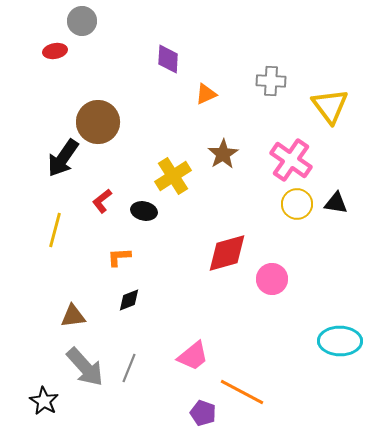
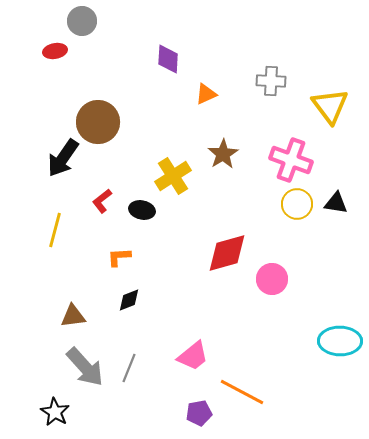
pink cross: rotated 15 degrees counterclockwise
black ellipse: moved 2 px left, 1 px up
black star: moved 11 px right, 11 px down
purple pentagon: moved 4 px left; rotated 30 degrees counterclockwise
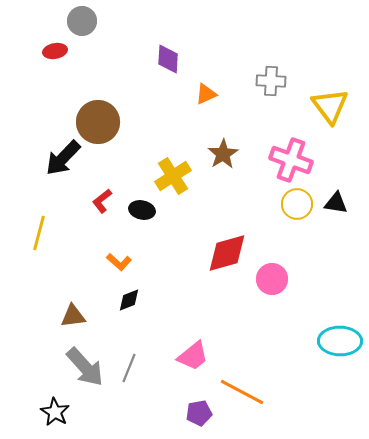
black arrow: rotated 9 degrees clockwise
yellow line: moved 16 px left, 3 px down
orange L-shape: moved 5 px down; rotated 135 degrees counterclockwise
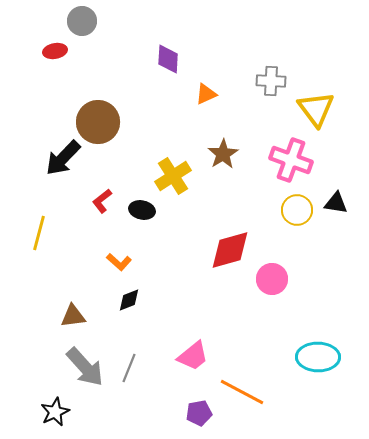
yellow triangle: moved 14 px left, 3 px down
yellow circle: moved 6 px down
red diamond: moved 3 px right, 3 px up
cyan ellipse: moved 22 px left, 16 px down
black star: rotated 16 degrees clockwise
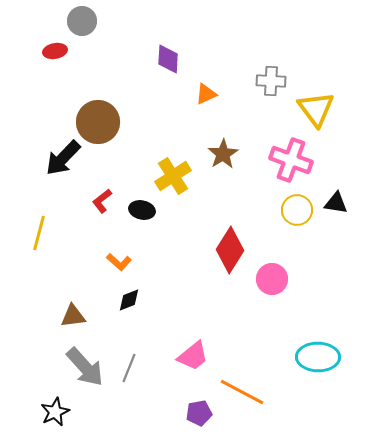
red diamond: rotated 42 degrees counterclockwise
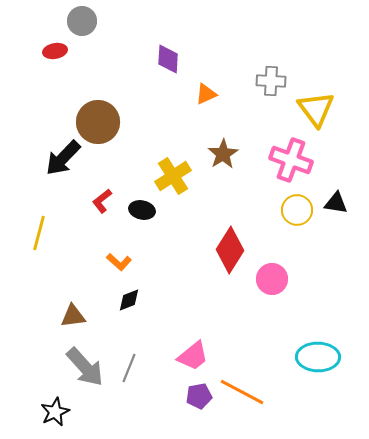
purple pentagon: moved 17 px up
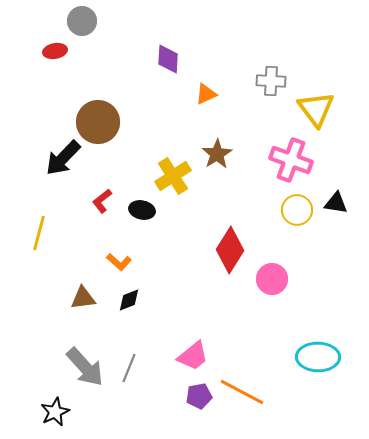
brown star: moved 6 px left
brown triangle: moved 10 px right, 18 px up
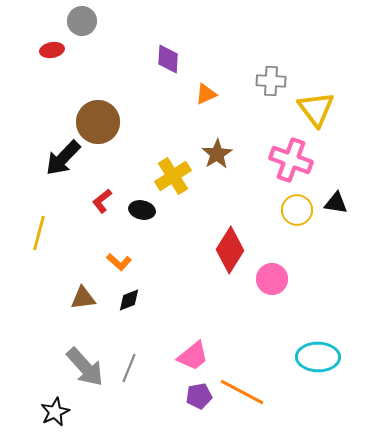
red ellipse: moved 3 px left, 1 px up
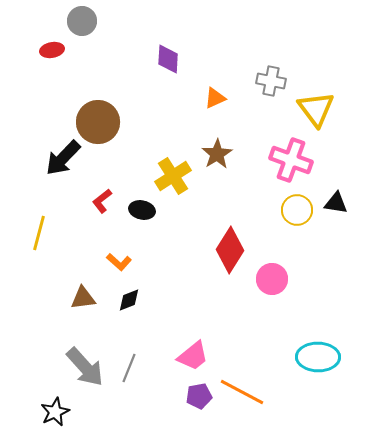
gray cross: rotated 8 degrees clockwise
orange triangle: moved 9 px right, 4 px down
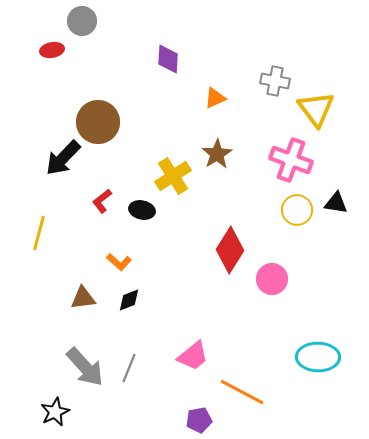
gray cross: moved 4 px right
purple pentagon: moved 24 px down
